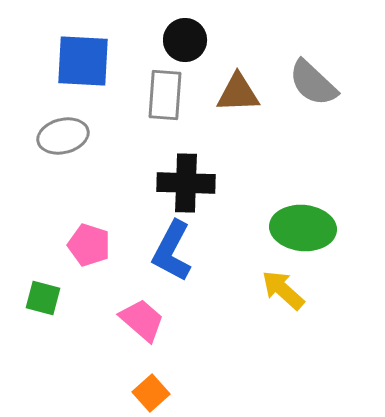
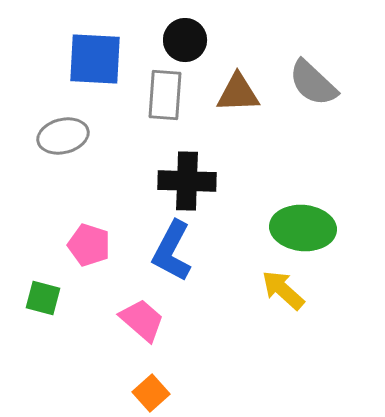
blue square: moved 12 px right, 2 px up
black cross: moved 1 px right, 2 px up
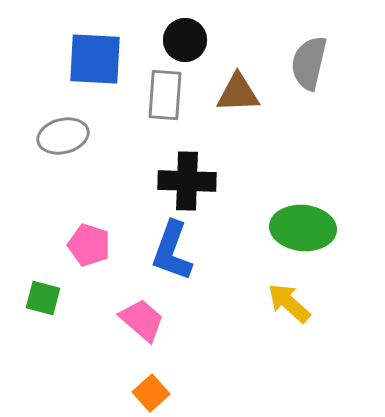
gray semicircle: moved 4 px left, 20 px up; rotated 60 degrees clockwise
blue L-shape: rotated 8 degrees counterclockwise
yellow arrow: moved 6 px right, 13 px down
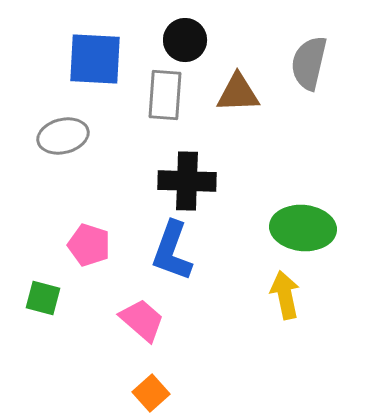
yellow arrow: moved 4 px left, 8 px up; rotated 36 degrees clockwise
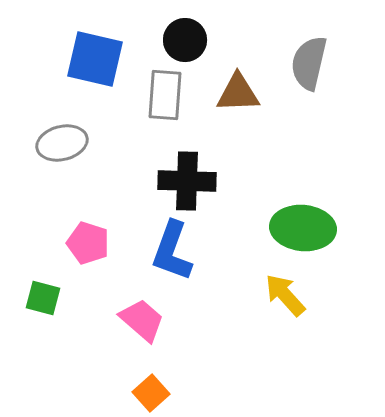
blue square: rotated 10 degrees clockwise
gray ellipse: moved 1 px left, 7 px down
pink pentagon: moved 1 px left, 2 px up
yellow arrow: rotated 30 degrees counterclockwise
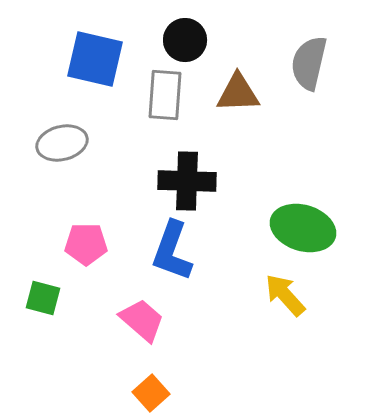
green ellipse: rotated 12 degrees clockwise
pink pentagon: moved 2 px left, 1 px down; rotated 18 degrees counterclockwise
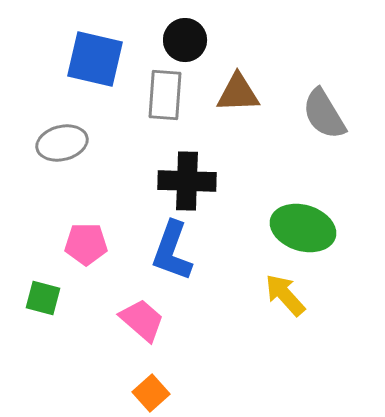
gray semicircle: moved 15 px right, 51 px down; rotated 44 degrees counterclockwise
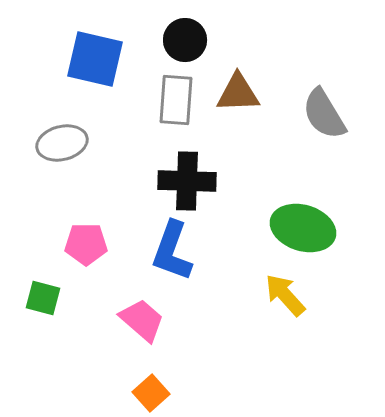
gray rectangle: moved 11 px right, 5 px down
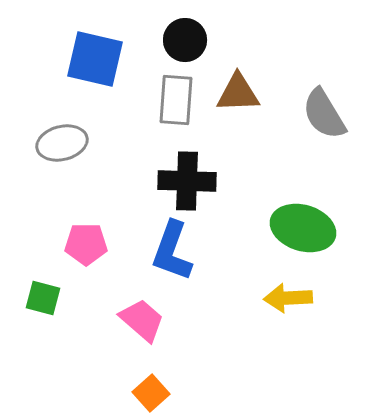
yellow arrow: moved 3 px right, 3 px down; rotated 51 degrees counterclockwise
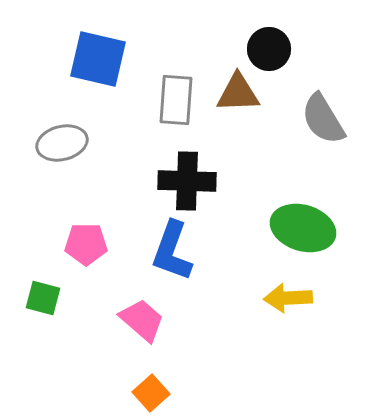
black circle: moved 84 px right, 9 px down
blue square: moved 3 px right
gray semicircle: moved 1 px left, 5 px down
